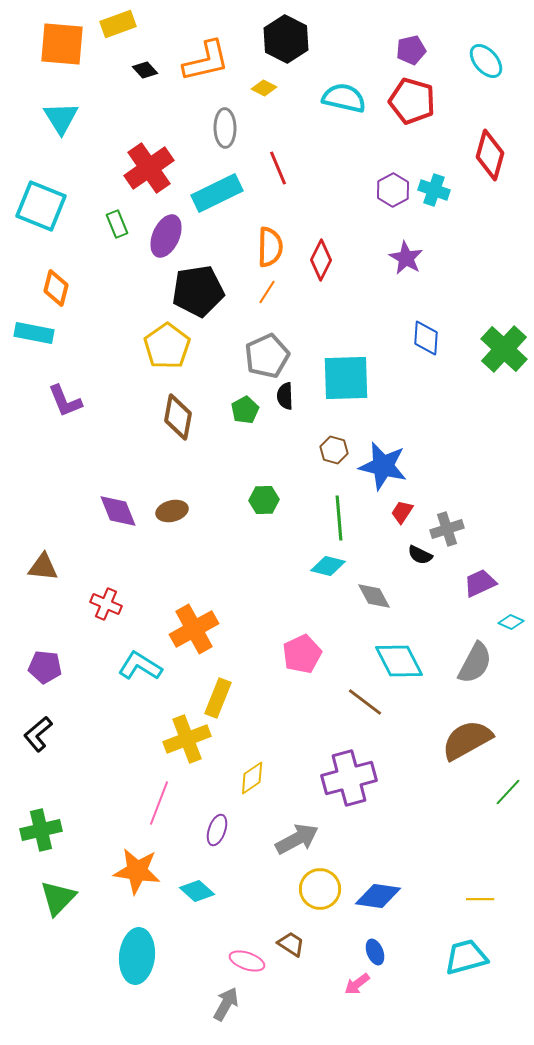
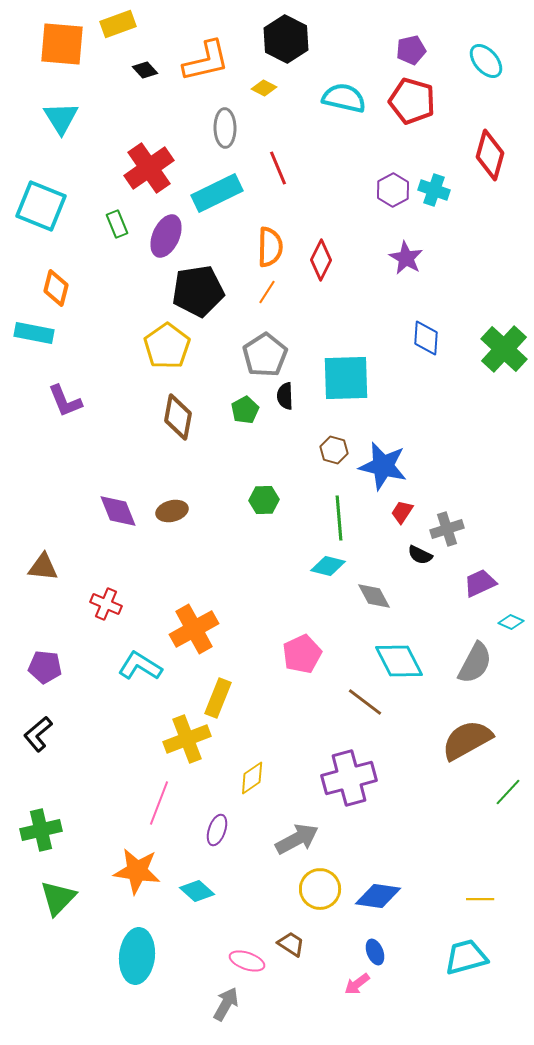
gray pentagon at (267, 356): moved 2 px left, 1 px up; rotated 9 degrees counterclockwise
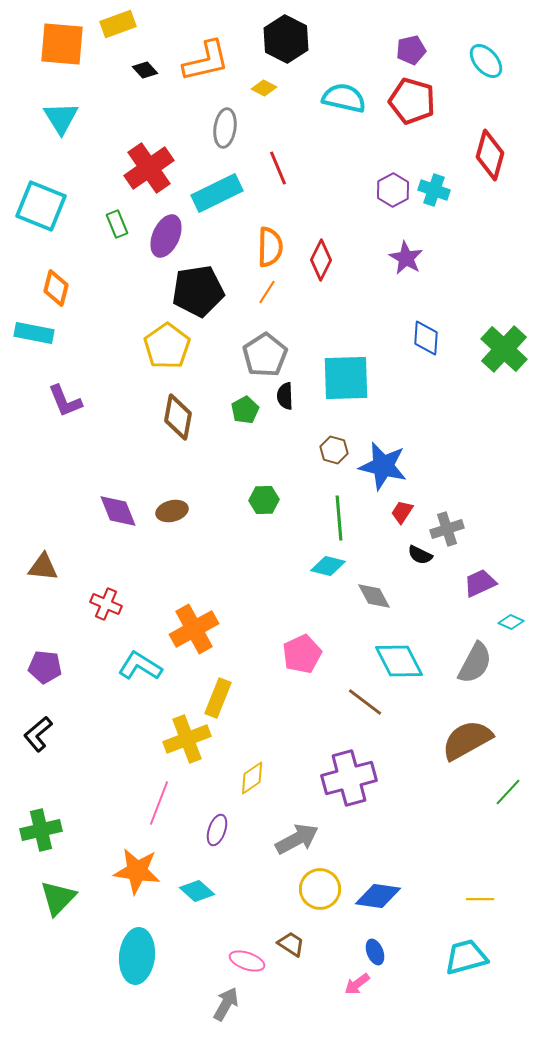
gray ellipse at (225, 128): rotated 9 degrees clockwise
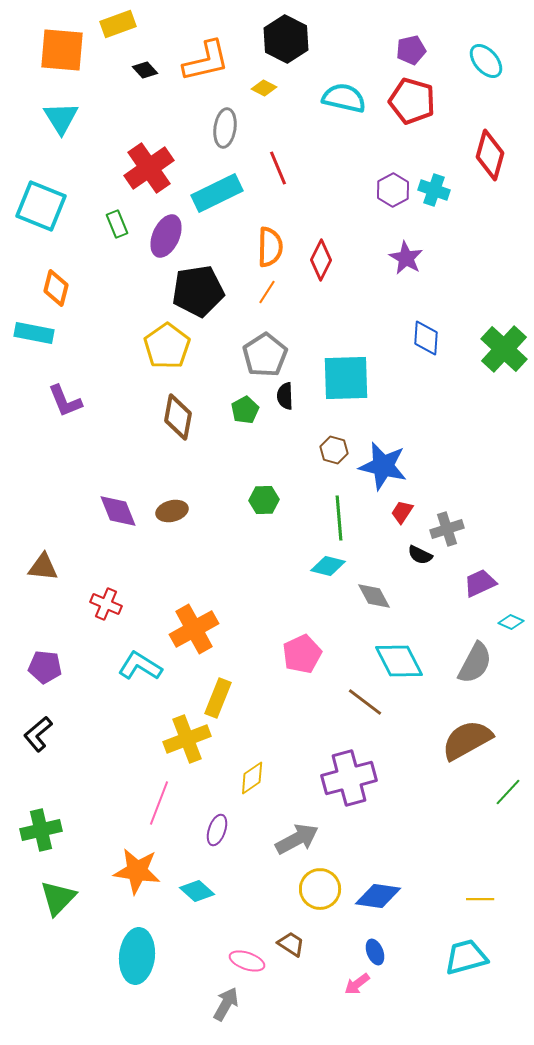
orange square at (62, 44): moved 6 px down
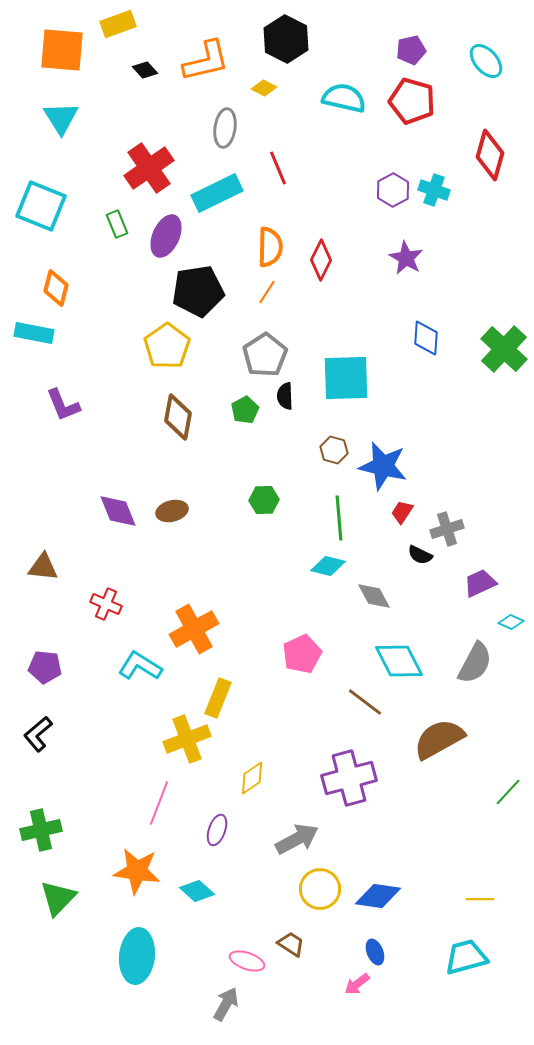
purple L-shape at (65, 401): moved 2 px left, 4 px down
brown semicircle at (467, 740): moved 28 px left, 1 px up
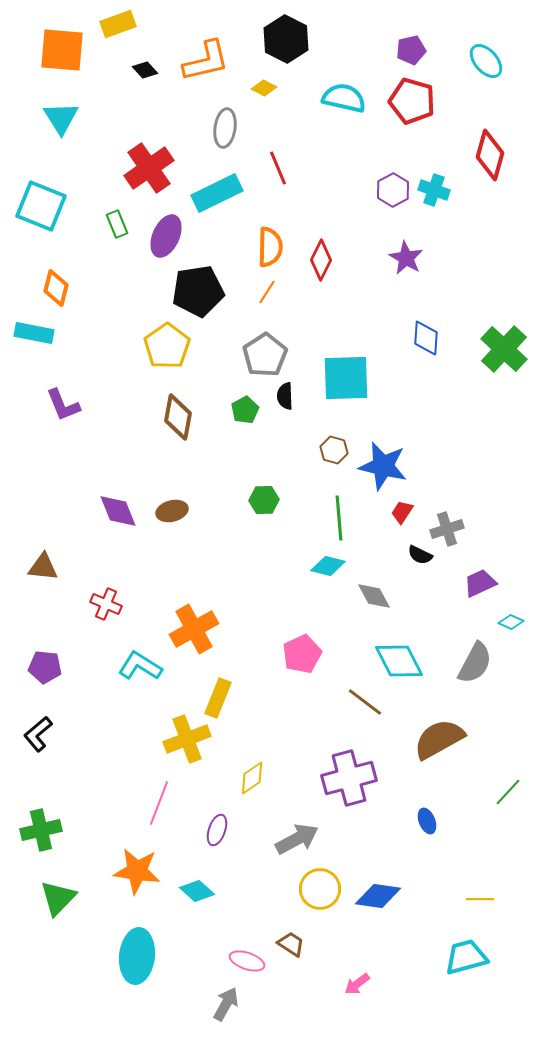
blue ellipse at (375, 952): moved 52 px right, 131 px up
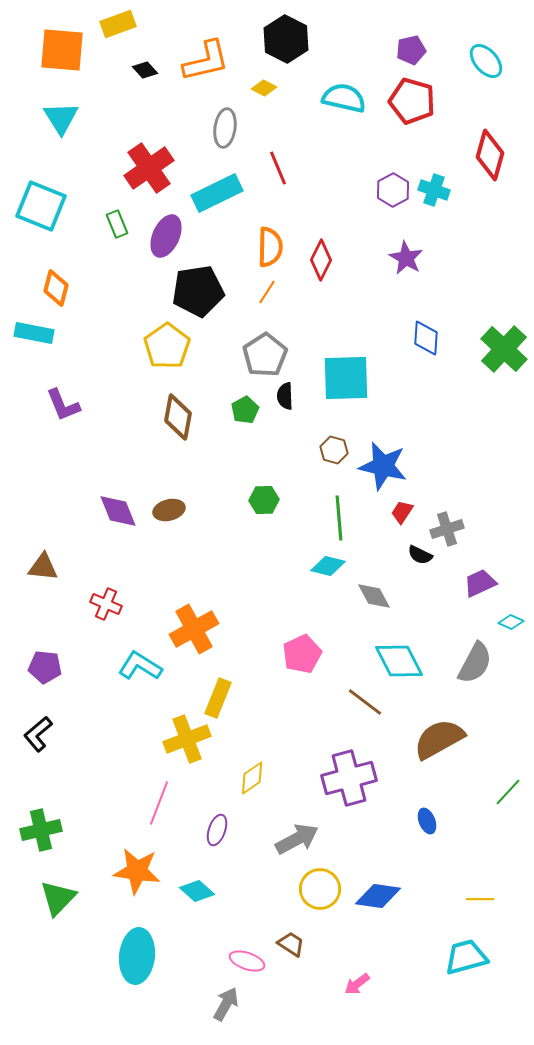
brown ellipse at (172, 511): moved 3 px left, 1 px up
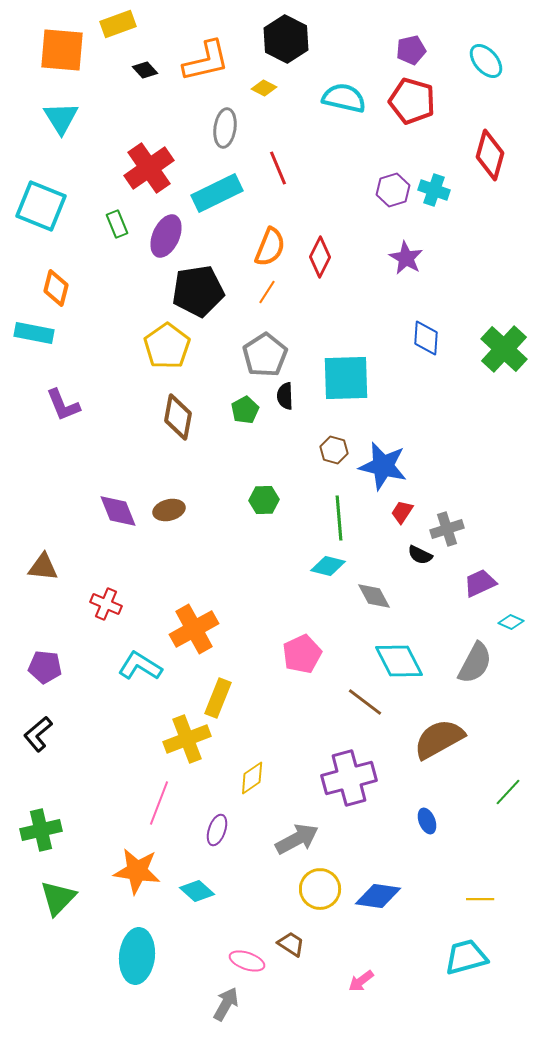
purple hexagon at (393, 190): rotated 12 degrees clockwise
orange semicircle at (270, 247): rotated 21 degrees clockwise
red diamond at (321, 260): moved 1 px left, 3 px up
pink arrow at (357, 984): moved 4 px right, 3 px up
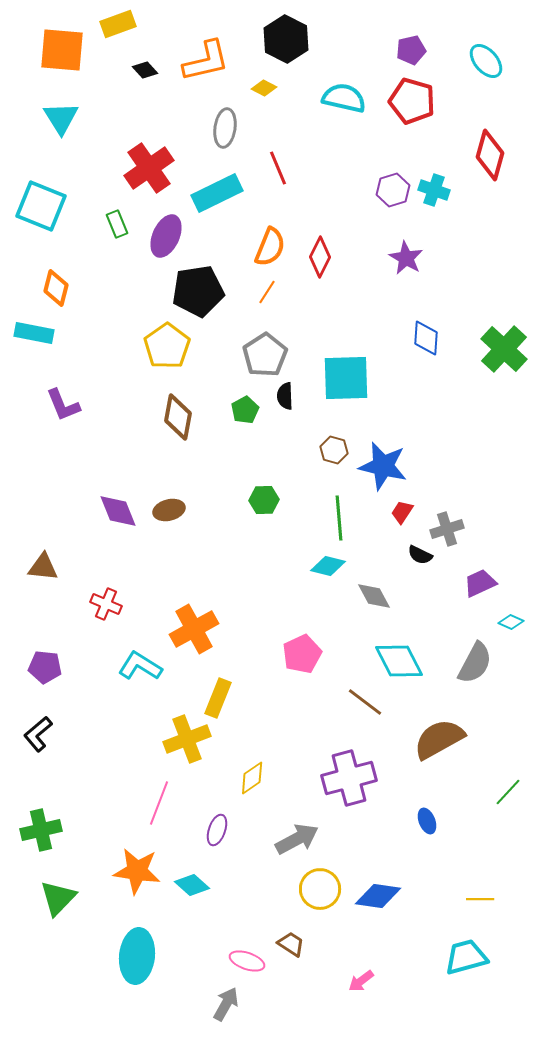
cyan diamond at (197, 891): moved 5 px left, 6 px up
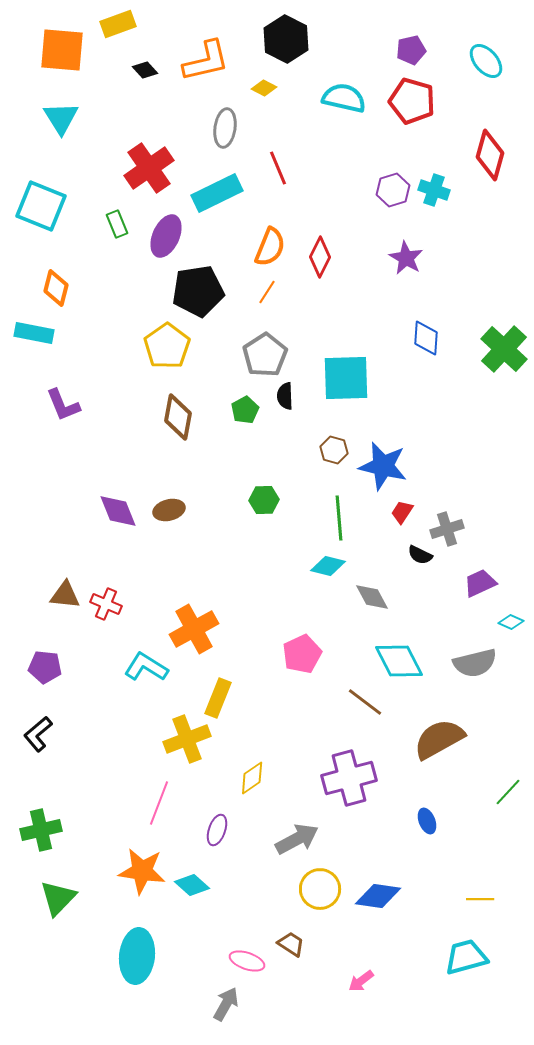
brown triangle at (43, 567): moved 22 px right, 28 px down
gray diamond at (374, 596): moved 2 px left, 1 px down
gray semicircle at (475, 663): rotated 48 degrees clockwise
cyan L-shape at (140, 666): moved 6 px right, 1 px down
orange star at (137, 871): moved 5 px right
